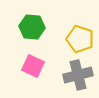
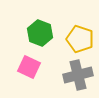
green hexagon: moved 8 px right, 6 px down; rotated 15 degrees clockwise
pink square: moved 4 px left, 1 px down
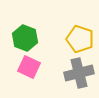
green hexagon: moved 15 px left, 5 px down
gray cross: moved 1 px right, 2 px up
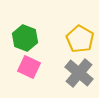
yellow pentagon: rotated 12 degrees clockwise
gray cross: rotated 36 degrees counterclockwise
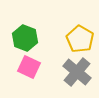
gray cross: moved 2 px left, 1 px up
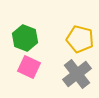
yellow pentagon: rotated 16 degrees counterclockwise
gray cross: moved 2 px down; rotated 12 degrees clockwise
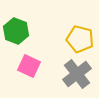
green hexagon: moved 9 px left, 7 px up
pink square: moved 1 px up
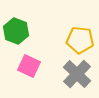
yellow pentagon: moved 1 px down; rotated 8 degrees counterclockwise
gray cross: rotated 8 degrees counterclockwise
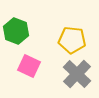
yellow pentagon: moved 8 px left
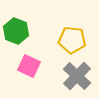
gray cross: moved 2 px down
